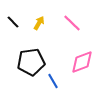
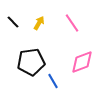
pink line: rotated 12 degrees clockwise
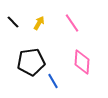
pink diamond: rotated 65 degrees counterclockwise
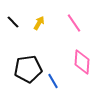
pink line: moved 2 px right
black pentagon: moved 3 px left, 7 px down
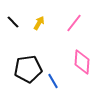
pink line: rotated 72 degrees clockwise
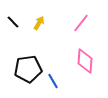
pink line: moved 7 px right
pink diamond: moved 3 px right, 1 px up
